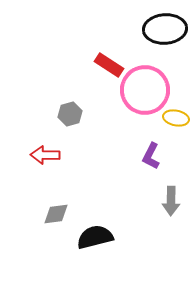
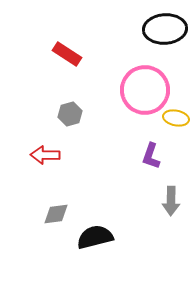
red rectangle: moved 42 px left, 11 px up
purple L-shape: rotated 8 degrees counterclockwise
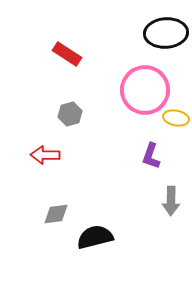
black ellipse: moved 1 px right, 4 px down
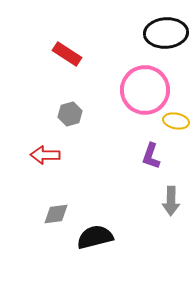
yellow ellipse: moved 3 px down
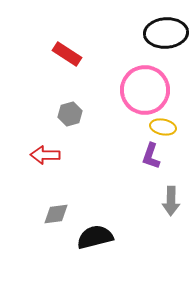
yellow ellipse: moved 13 px left, 6 px down
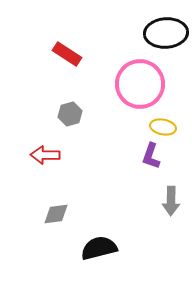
pink circle: moved 5 px left, 6 px up
black semicircle: moved 4 px right, 11 px down
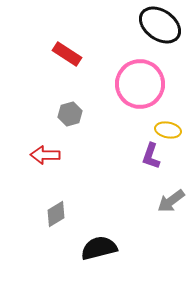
black ellipse: moved 6 px left, 8 px up; rotated 39 degrees clockwise
yellow ellipse: moved 5 px right, 3 px down
gray arrow: rotated 52 degrees clockwise
gray diamond: rotated 24 degrees counterclockwise
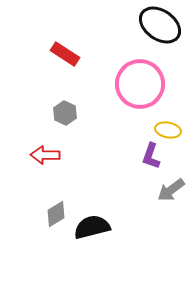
red rectangle: moved 2 px left
gray hexagon: moved 5 px left, 1 px up; rotated 20 degrees counterclockwise
gray arrow: moved 11 px up
black semicircle: moved 7 px left, 21 px up
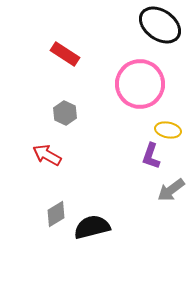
red arrow: moved 2 px right; rotated 28 degrees clockwise
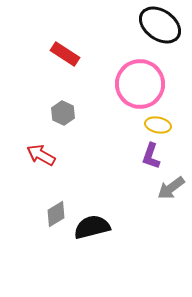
gray hexagon: moved 2 px left
yellow ellipse: moved 10 px left, 5 px up
red arrow: moved 6 px left
gray arrow: moved 2 px up
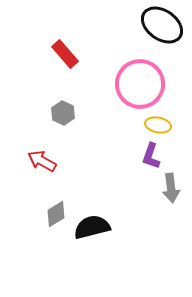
black ellipse: moved 2 px right
red rectangle: rotated 16 degrees clockwise
red arrow: moved 1 px right, 6 px down
gray arrow: rotated 60 degrees counterclockwise
